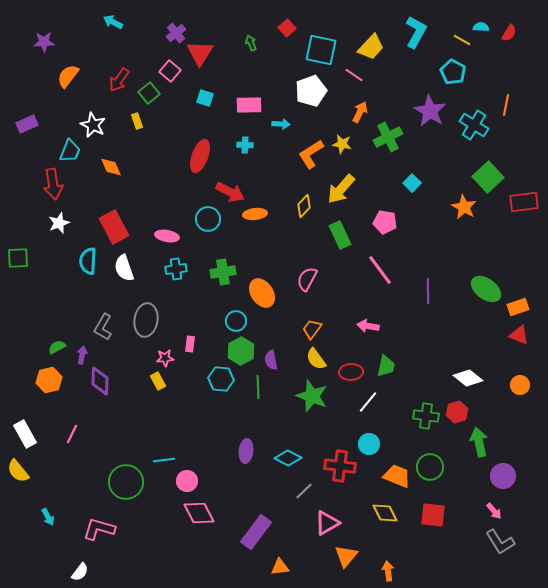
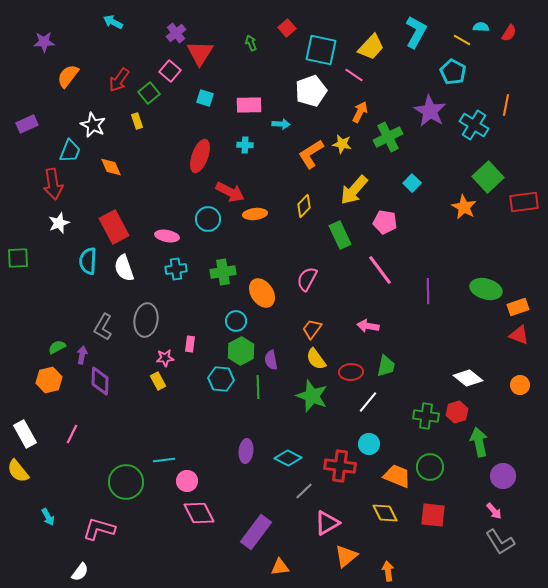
yellow arrow at (341, 189): moved 13 px right, 1 px down
green ellipse at (486, 289): rotated 20 degrees counterclockwise
orange triangle at (346, 556): rotated 10 degrees clockwise
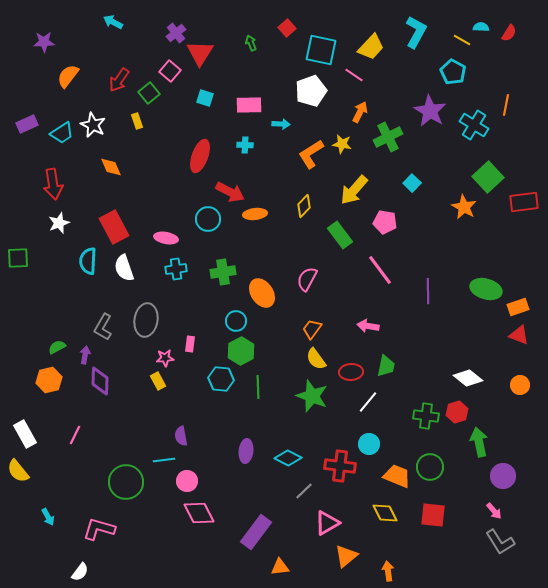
cyan trapezoid at (70, 151): moved 8 px left, 18 px up; rotated 35 degrees clockwise
green rectangle at (340, 235): rotated 12 degrees counterclockwise
pink ellipse at (167, 236): moved 1 px left, 2 px down
purple arrow at (82, 355): moved 3 px right
purple semicircle at (271, 360): moved 90 px left, 76 px down
pink line at (72, 434): moved 3 px right, 1 px down
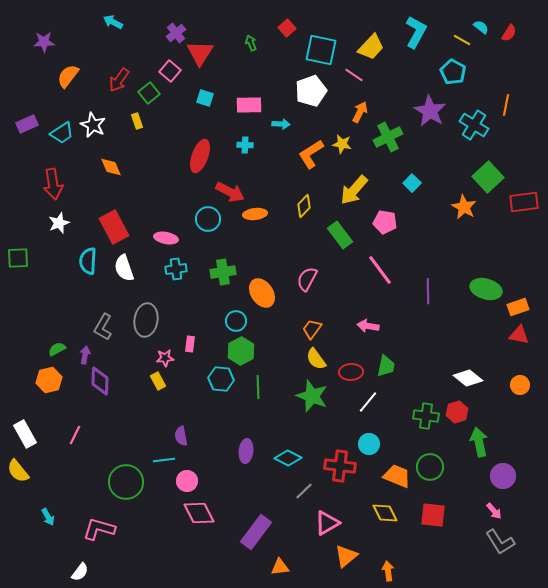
cyan semicircle at (481, 27): rotated 35 degrees clockwise
red triangle at (519, 335): rotated 10 degrees counterclockwise
green semicircle at (57, 347): moved 2 px down
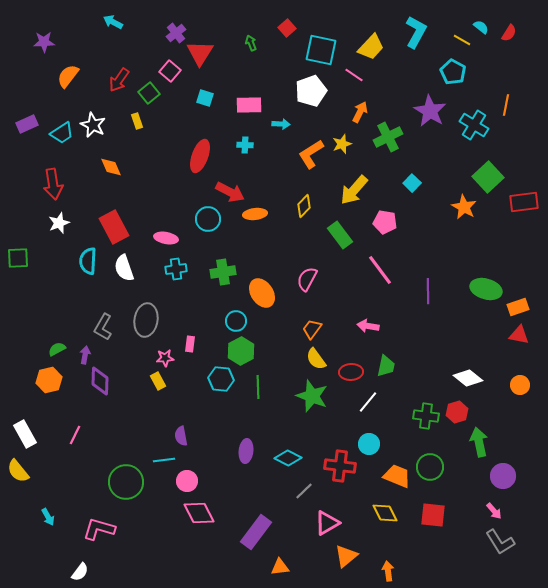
yellow star at (342, 144): rotated 30 degrees counterclockwise
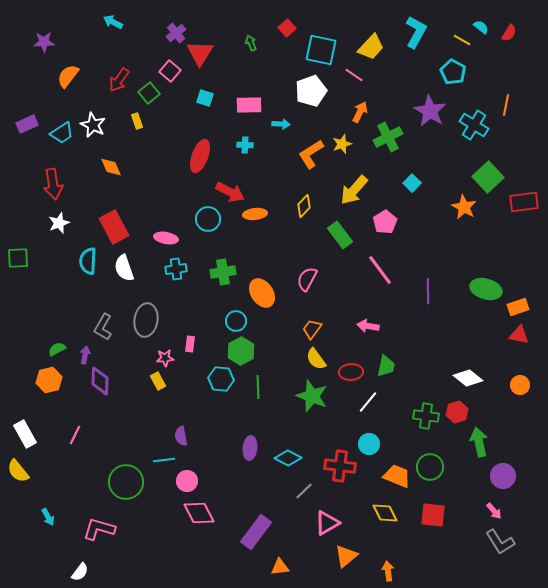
pink pentagon at (385, 222): rotated 30 degrees clockwise
purple ellipse at (246, 451): moved 4 px right, 3 px up
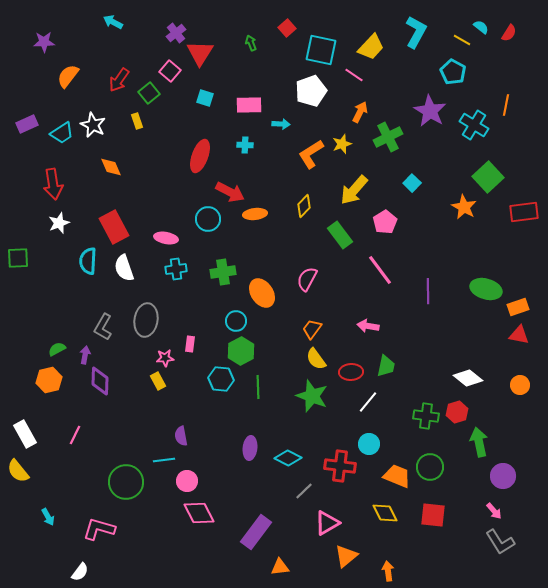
red rectangle at (524, 202): moved 10 px down
